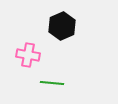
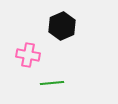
green line: rotated 10 degrees counterclockwise
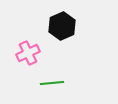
pink cross: moved 2 px up; rotated 35 degrees counterclockwise
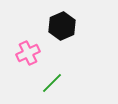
green line: rotated 40 degrees counterclockwise
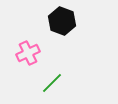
black hexagon: moved 5 px up; rotated 16 degrees counterclockwise
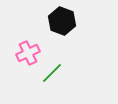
green line: moved 10 px up
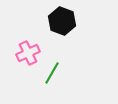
green line: rotated 15 degrees counterclockwise
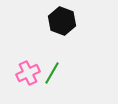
pink cross: moved 20 px down
